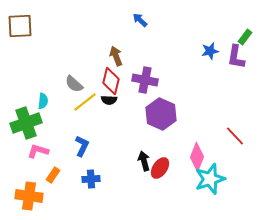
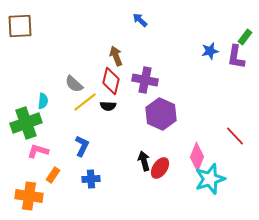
black semicircle: moved 1 px left, 6 px down
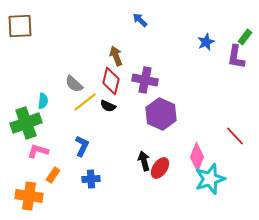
blue star: moved 4 px left, 9 px up; rotated 12 degrees counterclockwise
black semicircle: rotated 21 degrees clockwise
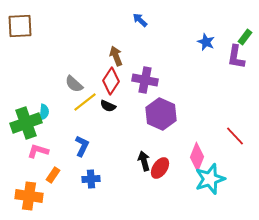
blue star: rotated 24 degrees counterclockwise
red diamond: rotated 20 degrees clockwise
cyan semicircle: moved 1 px right, 11 px down
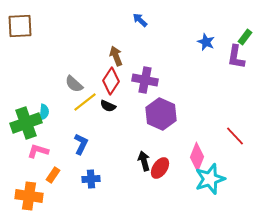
blue L-shape: moved 1 px left, 2 px up
